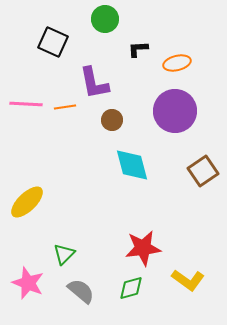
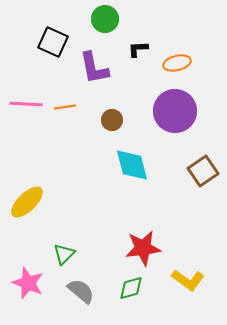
purple L-shape: moved 15 px up
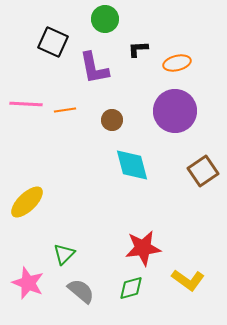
orange line: moved 3 px down
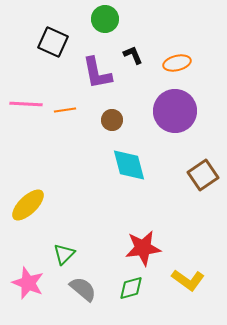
black L-shape: moved 5 px left, 6 px down; rotated 70 degrees clockwise
purple L-shape: moved 3 px right, 5 px down
cyan diamond: moved 3 px left
brown square: moved 4 px down
yellow ellipse: moved 1 px right, 3 px down
gray semicircle: moved 2 px right, 2 px up
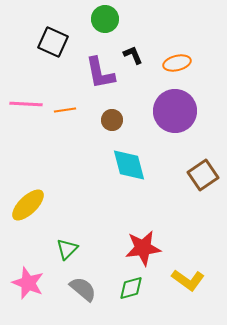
purple L-shape: moved 3 px right
green triangle: moved 3 px right, 5 px up
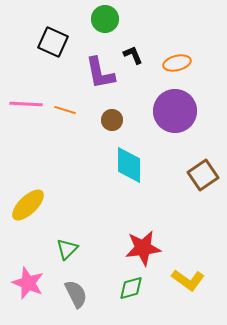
orange line: rotated 25 degrees clockwise
cyan diamond: rotated 15 degrees clockwise
gray semicircle: moved 7 px left, 5 px down; rotated 24 degrees clockwise
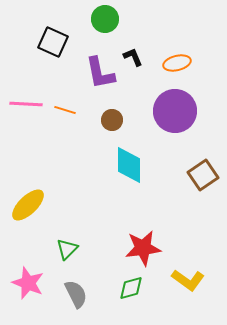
black L-shape: moved 2 px down
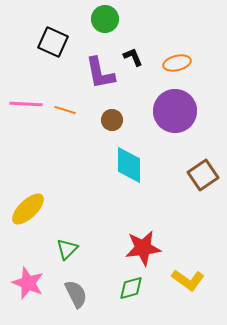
yellow ellipse: moved 4 px down
